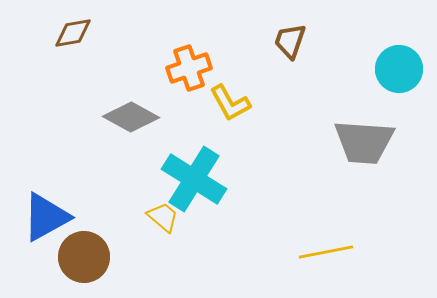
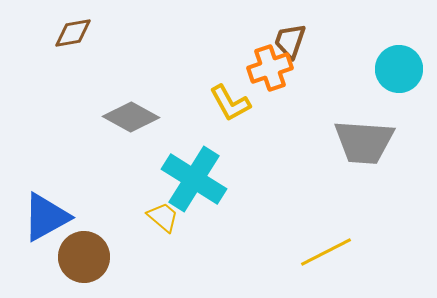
orange cross: moved 81 px right
yellow line: rotated 16 degrees counterclockwise
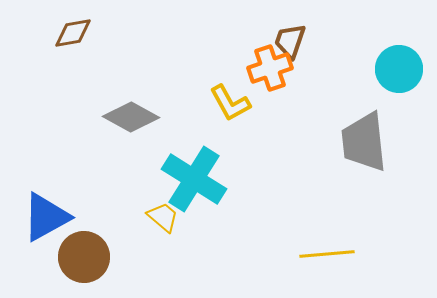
gray trapezoid: rotated 80 degrees clockwise
yellow line: moved 1 px right, 2 px down; rotated 22 degrees clockwise
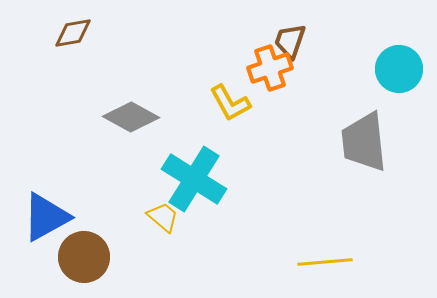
yellow line: moved 2 px left, 8 px down
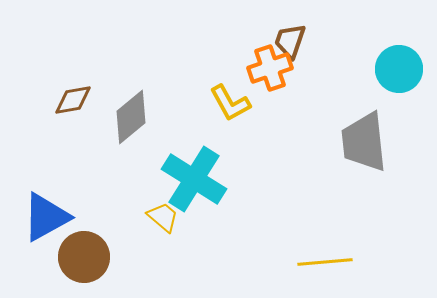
brown diamond: moved 67 px down
gray diamond: rotated 68 degrees counterclockwise
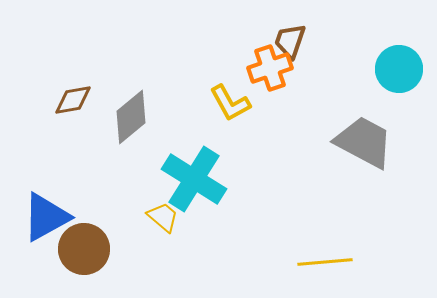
gray trapezoid: rotated 124 degrees clockwise
brown circle: moved 8 px up
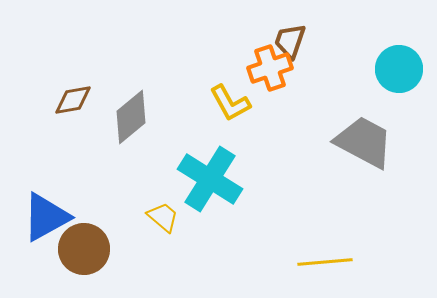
cyan cross: moved 16 px right
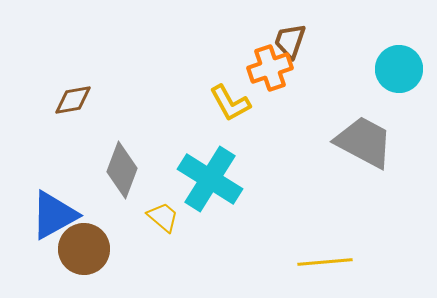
gray diamond: moved 9 px left, 53 px down; rotated 30 degrees counterclockwise
blue triangle: moved 8 px right, 2 px up
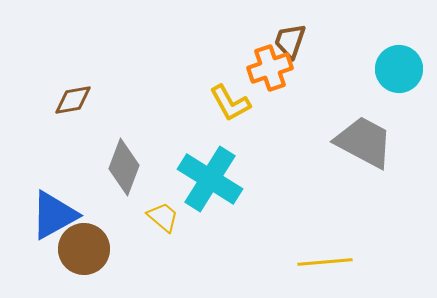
gray diamond: moved 2 px right, 3 px up
